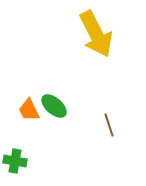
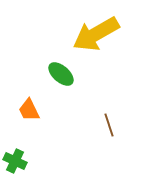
yellow arrow: rotated 87 degrees clockwise
green ellipse: moved 7 px right, 32 px up
green cross: rotated 15 degrees clockwise
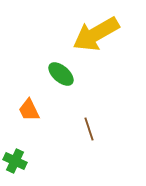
brown line: moved 20 px left, 4 px down
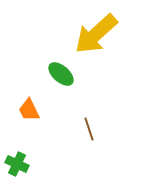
yellow arrow: rotated 12 degrees counterclockwise
green cross: moved 2 px right, 3 px down
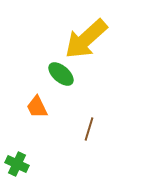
yellow arrow: moved 10 px left, 5 px down
orange trapezoid: moved 8 px right, 3 px up
brown line: rotated 35 degrees clockwise
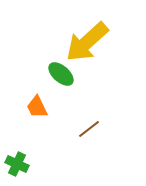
yellow arrow: moved 1 px right, 3 px down
brown line: rotated 35 degrees clockwise
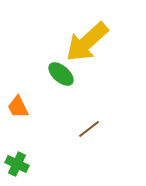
orange trapezoid: moved 19 px left
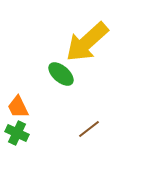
green cross: moved 31 px up
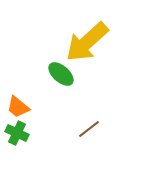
orange trapezoid: rotated 25 degrees counterclockwise
